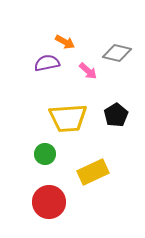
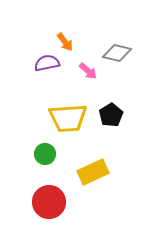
orange arrow: rotated 24 degrees clockwise
black pentagon: moved 5 px left
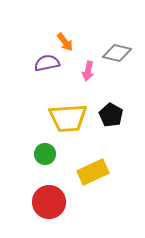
pink arrow: rotated 60 degrees clockwise
black pentagon: rotated 10 degrees counterclockwise
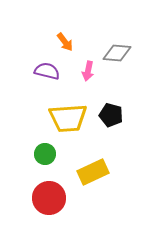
gray diamond: rotated 8 degrees counterclockwise
purple semicircle: moved 8 px down; rotated 25 degrees clockwise
black pentagon: rotated 15 degrees counterclockwise
red circle: moved 4 px up
